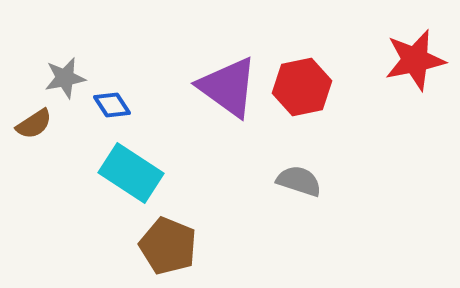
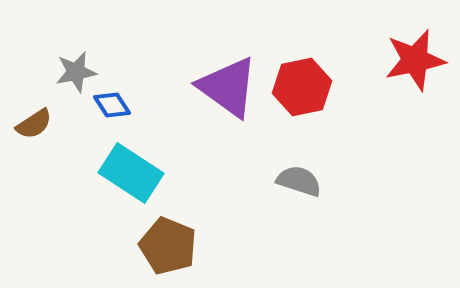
gray star: moved 11 px right, 6 px up
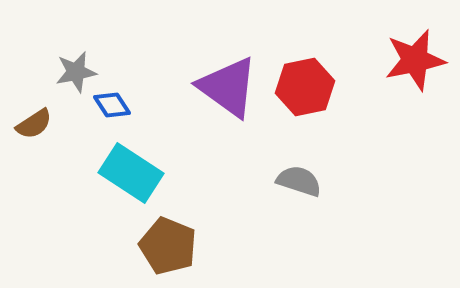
red hexagon: moved 3 px right
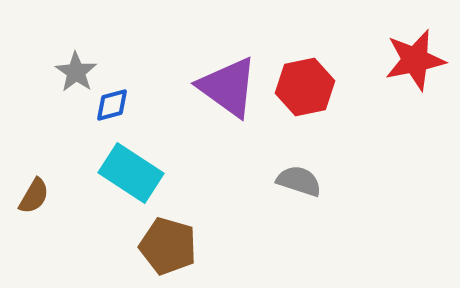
gray star: rotated 27 degrees counterclockwise
blue diamond: rotated 72 degrees counterclockwise
brown semicircle: moved 72 px down; rotated 27 degrees counterclockwise
brown pentagon: rotated 6 degrees counterclockwise
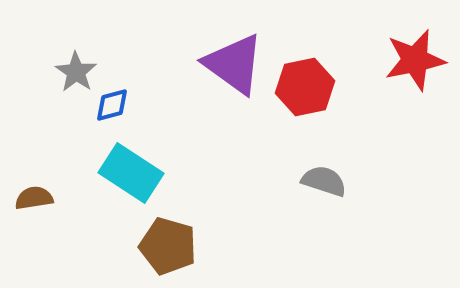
purple triangle: moved 6 px right, 23 px up
gray semicircle: moved 25 px right
brown semicircle: moved 2 px down; rotated 129 degrees counterclockwise
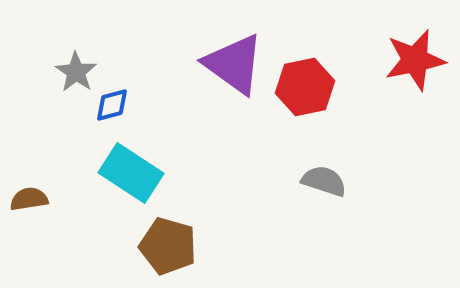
brown semicircle: moved 5 px left, 1 px down
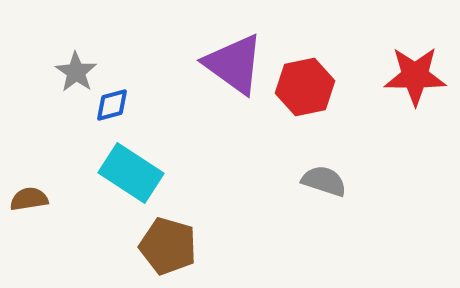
red star: moved 16 px down; rotated 12 degrees clockwise
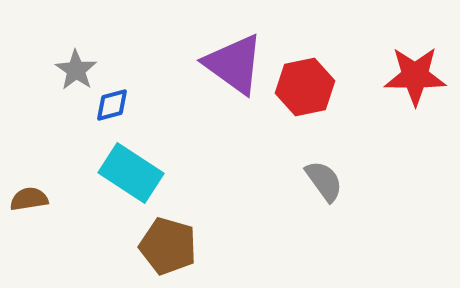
gray star: moved 2 px up
gray semicircle: rotated 36 degrees clockwise
